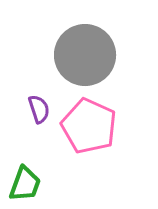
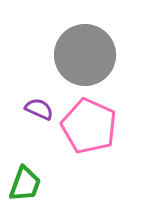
purple semicircle: rotated 48 degrees counterclockwise
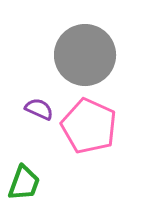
green trapezoid: moved 1 px left, 1 px up
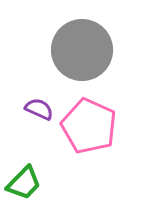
gray circle: moved 3 px left, 5 px up
green trapezoid: rotated 24 degrees clockwise
